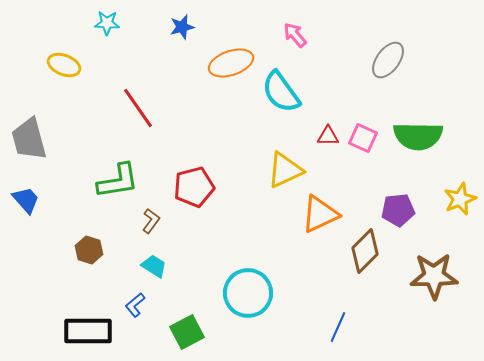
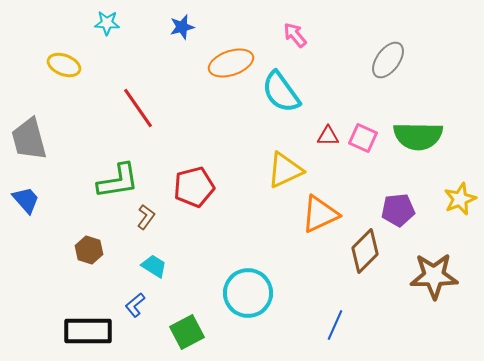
brown L-shape: moved 5 px left, 4 px up
blue line: moved 3 px left, 2 px up
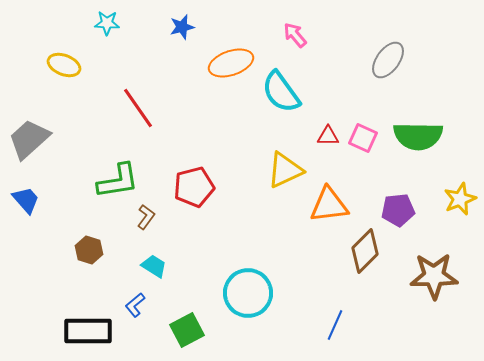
gray trapezoid: rotated 63 degrees clockwise
orange triangle: moved 9 px right, 9 px up; rotated 18 degrees clockwise
green square: moved 2 px up
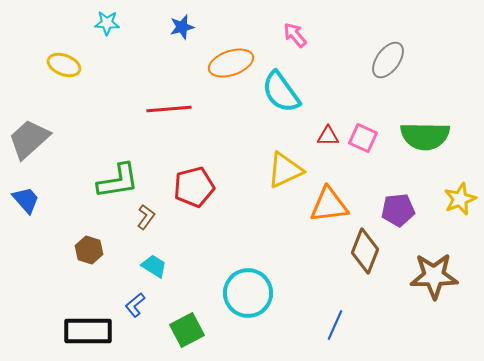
red line: moved 31 px right, 1 px down; rotated 60 degrees counterclockwise
green semicircle: moved 7 px right
brown diamond: rotated 24 degrees counterclockwise
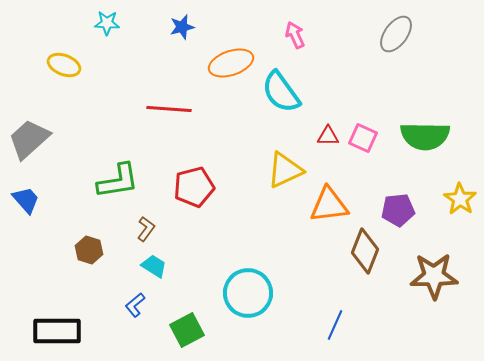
pink arrow: rotated 16 degrees clockwise
gray ellipse: moved 8 px right, 26 px up
red line: rotated 9 degrees clockwise
yellow star: rotated 16 degrees counterclockwise
brown L-shape: moved 12 px down
black rectangle: moved 31 px left
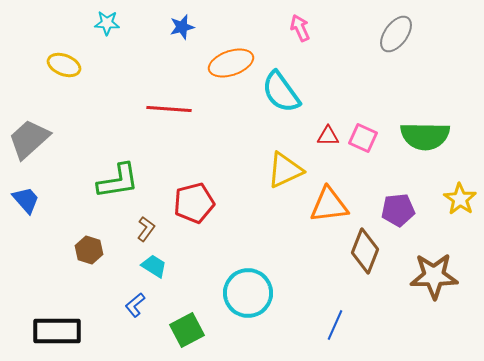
pink arrow: moved 5 px right, 7 px up
red pentagon: moved 16 px down
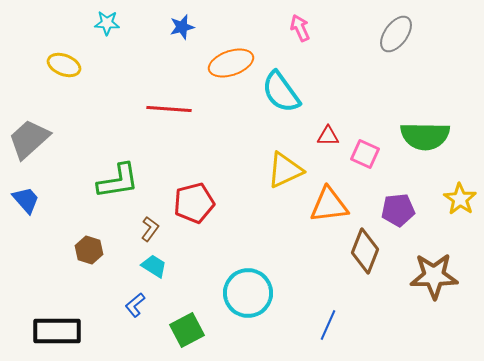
pink square: moved 2 px right, 16 px down
brown L-shape: moved 4 px right
blue line: moved 7 px left
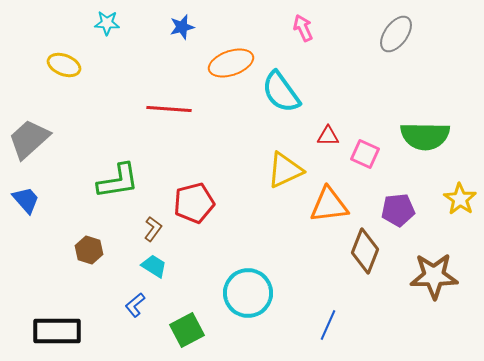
pink arrow: moved 3 px right
brown L-shape: moved 3 px right
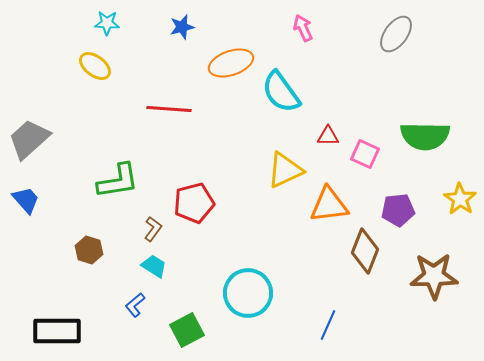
yellow ellipse: moved 31 px right, 1 px down; rotated 16 degrees clockwise
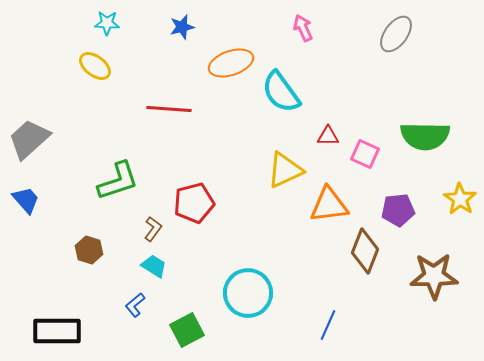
green L-shape: rotated 9 degrees counterclockwise
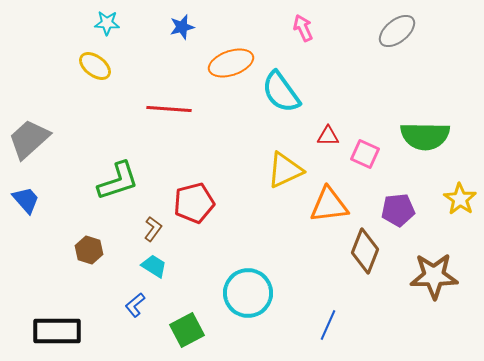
gray ellipse: moved 1 px right, 3 px up; rotated 15 degrees clockwise
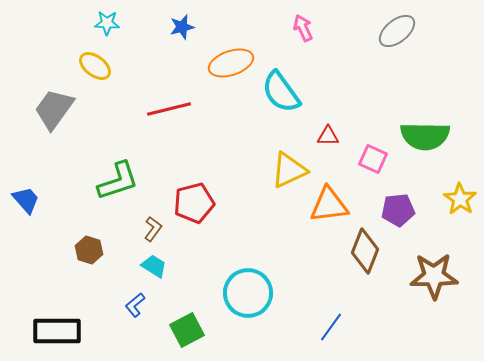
red line: rotated 18 degrees counterclockwise
gray trapezoid: moved 25 px right, 30 px up; rotated 12 degrees counterclockwise
pink square: moved 8 px right, 5 px down
yellow triangle: moved 4 px right
blue line: moved 3 px right, 2 px down; rotated 12 degrees clockwise
